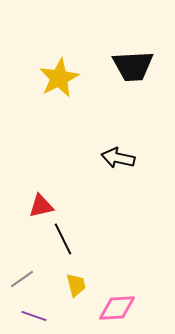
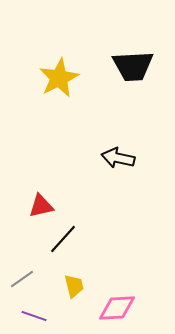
black line: rotated 68 degrees clockwise
yellow trapezoid: moved 2 px left, 1 px down
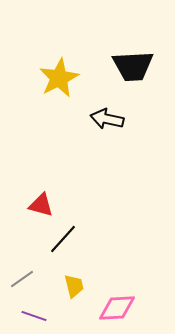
black arrow: moved 11 px left, 39 px up
red triangle: moved 1 px up; rotated 28 degrees clockwise
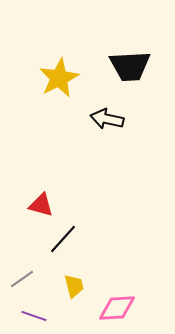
black trapezoid: moved 3 px left
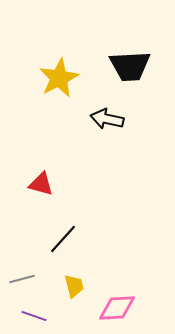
red triangle: moved 21 px up
gray line: rotated 20 degrees clockwise
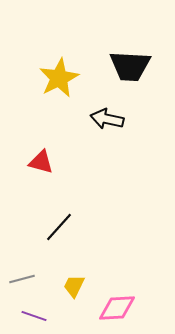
black trapezoid: rotated 6 degrees clockwise
red triangle: moved 22 px up
black line: moved 4 px left, 12 px up
yellow trapezoid: rotated 140 degrees counterclockwise
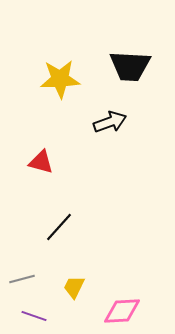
yellow star: moved 1 px right, 1 px down; rotated 24 degrees clockwise
black arrow: moved 3 px right, 3 px down; rotated 148 degrees clockwise
yellow trapezoid: moved 1 px down
pink diamond: moved 5 px right, 3 px down
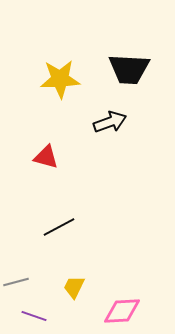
black trapezoid: moved 1 px left, 3 px down
red triangle: moved 5 px right, 5 px up
black line: rotated 20 degrees clockwise
gray line: moved 6 px left, 3 px down
